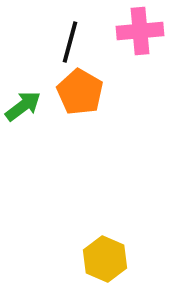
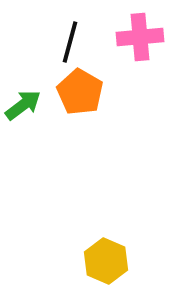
pink cross: moved 6 px down
green arrow: moved 1 px up
yellow hexagon: moved 1 px right, 2 px down
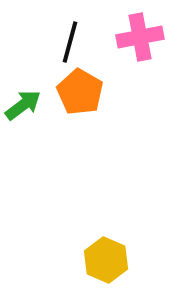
pink cross: rotated 6 degrees counterclockwise
yellow hexagon: moved 1 px up
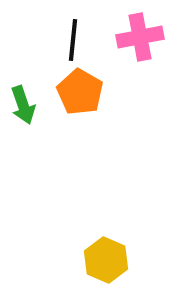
black line: moved 3 px right, 2 px up; rotated 9 degrees counterclockwise
green arrow: rotated 108 degrees clockwise
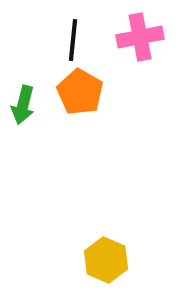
green arrow: rotated 33 degrees clockwise
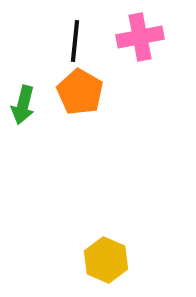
black line: moved 2 px right, 1 px down
